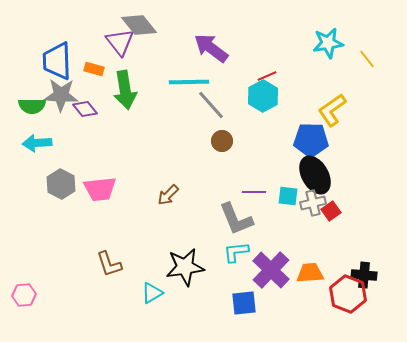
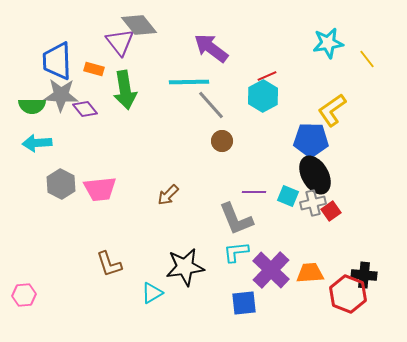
cyan square: rotated 15 degrees clockwise
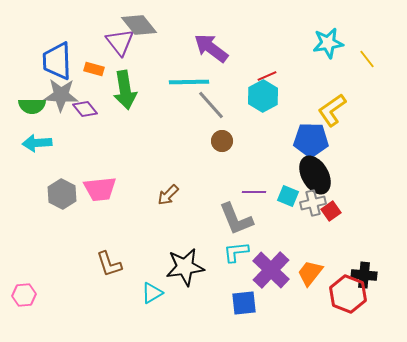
gray hexagon: moved 1 px right, 10 px down
orange trapezoid: rotated 48 degrees counterclockwise
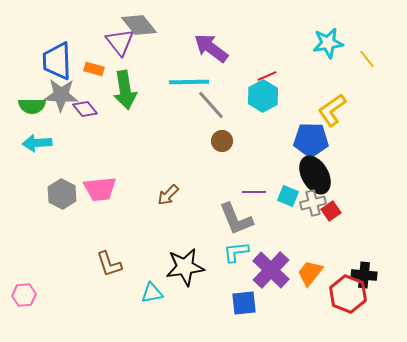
cyan triangle: rotated 20 degrees clockwise
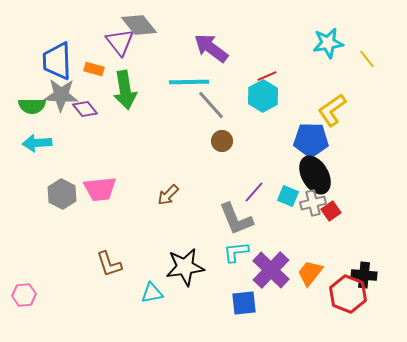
purple line: rotated 50 degrees counterclockwise
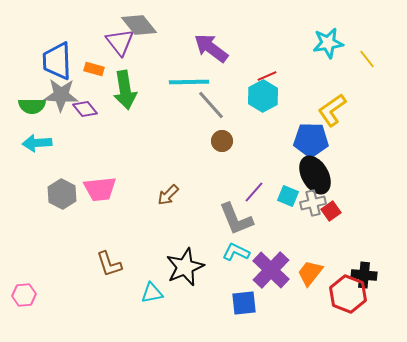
cyan L-shape: rotated 32 degrees clockwise
black star: rotated 15 degrees counterclockwise
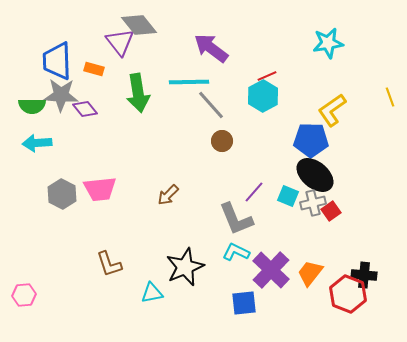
yellow line: moved 23 px right, 38 px down; rotated 18 degrees clockwise
green arrow: moved 13 px right, 3 px down
black ellipse: rotated 21 degrees counterclockwise
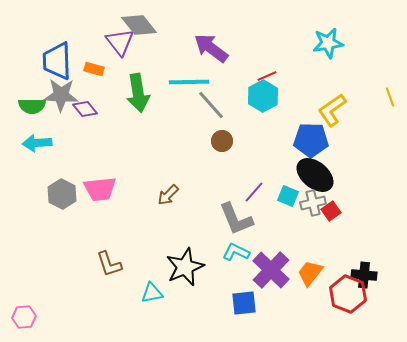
pink hexagon: moved 22 px down
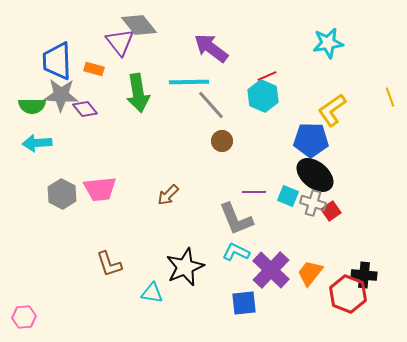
cyan hexagon: rotated 8 degrees counterclockwise
purple line: rotated 50 degrees clockwise
gray cross: rotated 30 degrees clockwise
cyan triangle: rotated 20 degrees clockwise
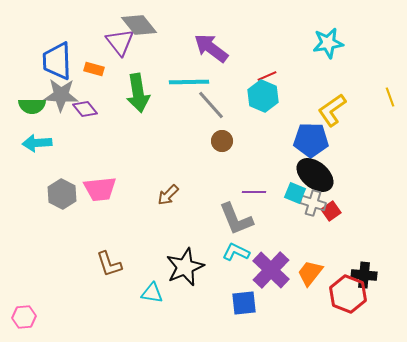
cyan square: moved 7 px right, 3 px up
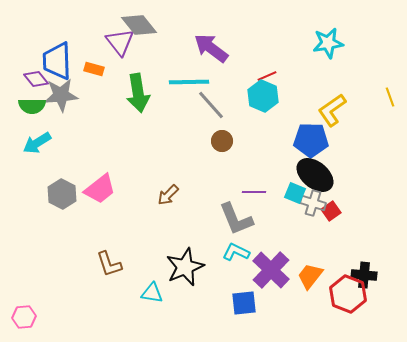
gray star: rotated 8 degrees counterclockwise
purple diamond: moved 49 px left, 30 px up
cyan arrow: rotated 28 degrees counterclockwise
pink trapezoid: rotated 32 degrees counterclockwise
orange trapezoid: moved 3 px down
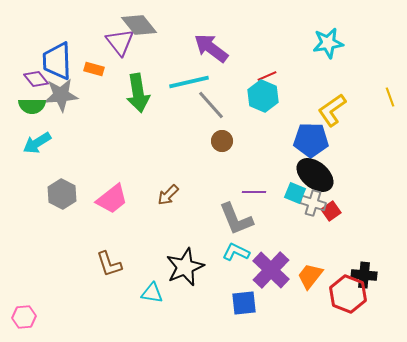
cyan line: rotated 12 degrees counterclockwise
pink trapezoid: moved 12 px right, 10 px down
